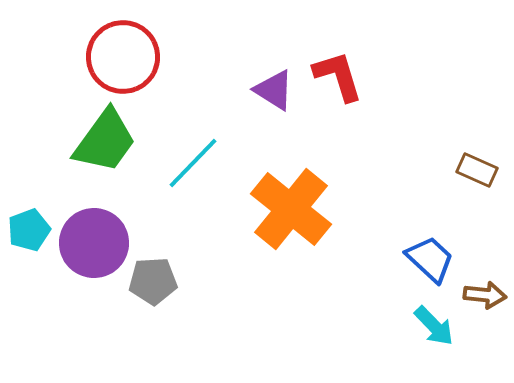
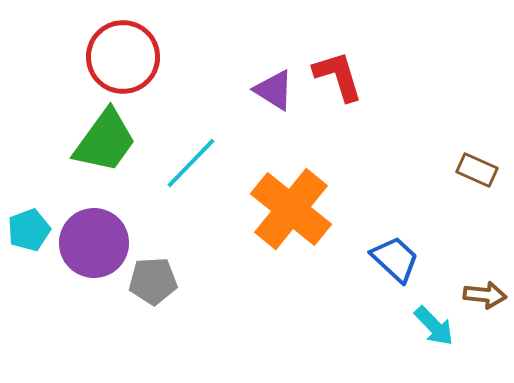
cyan line: moved 2 px left
blue trapezoid: moved 35 px left
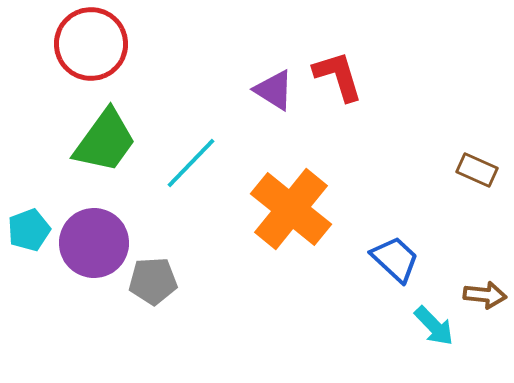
red circle: moved 32 px left, 13 px up
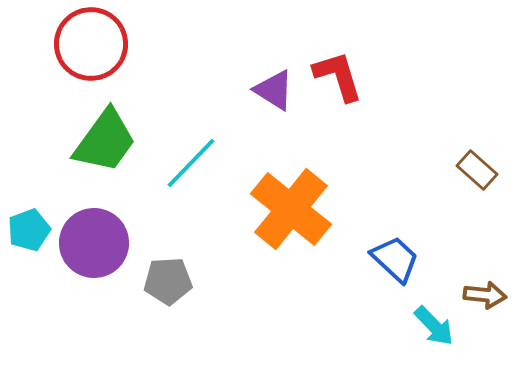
brown rectangle: rotated 18 degrees clockwise
gray pentagon: moved 15 px right
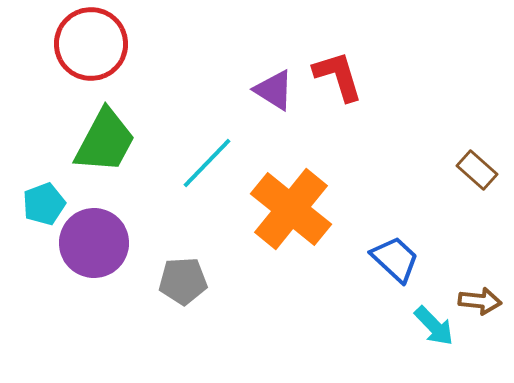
green trapezoid: rotated 8 degrees counterclockwise
cyan line: moved 16 px right
cyan pentagon: moved 15 px right, 26 px up
gray pentagon: moved 15 px right
brown arrow: moved 5 px left, 6 px down
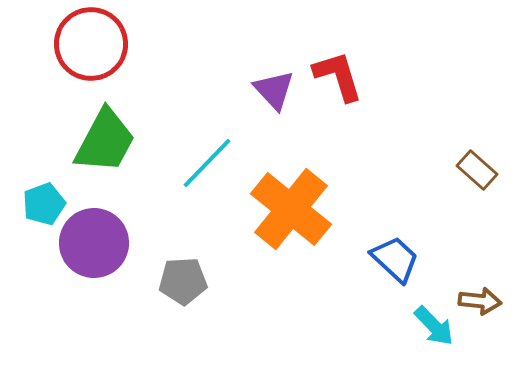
purple triangle: rotated 15 degrees clockwise
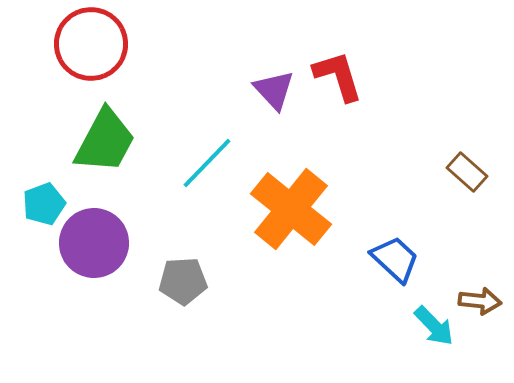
brown rectangle: moved 10 px left, 2 px down
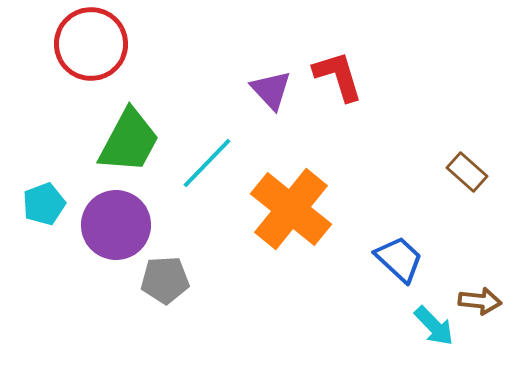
purple triangle: moved 3 px left
green trapezoid: moved 24 px right
purple circle: moved 22 px right, 18 px up
blue trapezoid: moved 4 px right
gray pentagon: moved 18 px left, 1 px up
